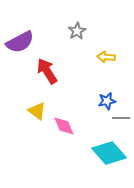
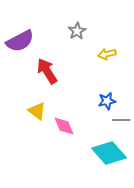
purple semicircle: moved 1 px up
yellow arrow: moved 1 px right, 3 px up; rotated 18 degrees counterclockwise
gray line: moved 2 px down
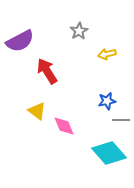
gray star: moved 2 px right
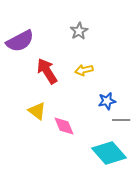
yellow arrow: moved 23 px left, 16 px down
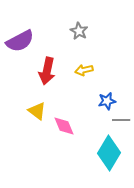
gray star: rotated 12 degrees counterclockwise
red arrow: rotated 136 degrees counterclockwise
cyan diamond: rotated 72 degrees clockwise
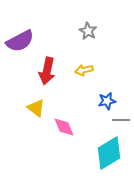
gray star: moved 9 px right
yellow triangle: moved 1 px left, 3 px up
pink diamond: moved 1 px down
cyan diamond: rotated 28 degrees clockwise
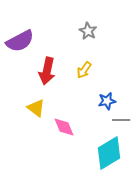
yellow arrow: rotated 42 degrees counterclockwise
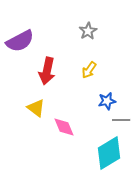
gray star: rotated 12 degrees clockwise
yellow arrow: moved 5 px right
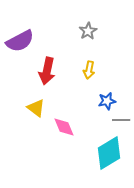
yellow arrow: rotated 24 degrees counterclockwise
